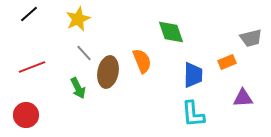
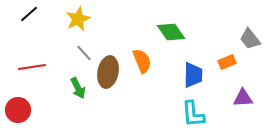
green diamond: rotated 16 degrees counterclockwise
gray trapezoid: moved 1 px left, 1 px down; rotated 65 degrees clockwise
red line: rotated 12 degrees clockwise
red circle: moved 8 px left, 5 px up
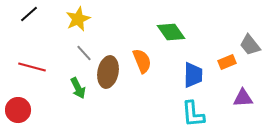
gray trapezoid: moved 6 px down
red line: rotated 24 degrees clockwise
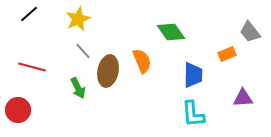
gray trapezoid: moved 13 px up
gray line: moved 1 px left, 2 px up
orange rectangle: moved 8 px up
brown ellipse: moved 1 px up
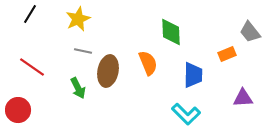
black line: moved 1 px right; rotated 18 degrees counterclockwise
green diamond: rotated 32 degrees clockwise
gray line: rotated 36 degrees counterclockwise
orange semicircle: moved 6 px right, 2 px down
red line: rotated 20 degrees clockwise
cyan L-shape: moved 7 px left; rotated 40 degrees counterclockwise
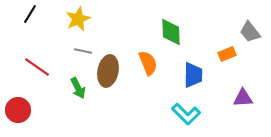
red line: moved 5 px right
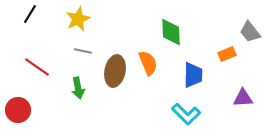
brown ellipse: moved 7 px right
green arrow: rotated 15 degrees clockwise
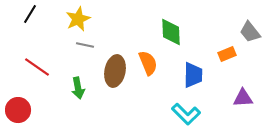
gray line: moved 2 px right, 6 px up
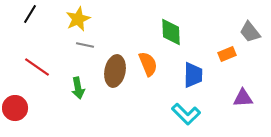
orange semicircle: moved 1 px down
red circle: moved 3 px left, 2 px up
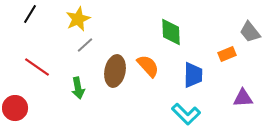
gray line: rotated 54 degrees counterclockwise
orange semicircle: moved 2 px down; rotated 20 degrees counterclockwise
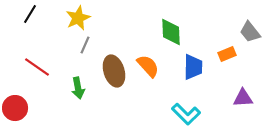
yellow star: moved 1 px up
gray line: rotated 24 degrees counterclockwise
brown ellipse: moved 1 px left; rotated 28 degrees counterclockwise
blue trapezoid: moved 8 px up
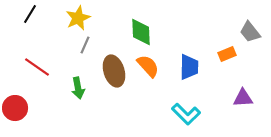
green diamond: moved 30 px left
blue trapezoid: moved 4 px left
